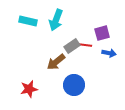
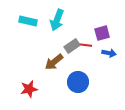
cyan arrow: moved 1 px right
brown arrow: moved 2 px left
blue circle: moved 4 px right, 3 px up
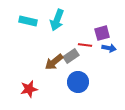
gray rectangle: moved 1 px left, 10 px down
blue arrow: moved 5 px up
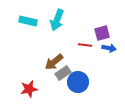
gray rectangle: moved 8 px left, 17 px down
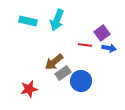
purple square: rotated 21 degrees counterclockwise
blue circle: moved 3 px right, 1 px up
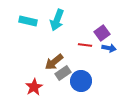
red star: moved 5 px right, 2 px up; rotated 18 degrees counterclockwise
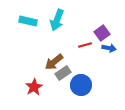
red line: rotated 24 degrees counterclockwise
blue circle: moved 4 px down
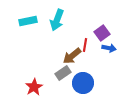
cyan rectangle: rotated 24 degrees counterclockwise
red line: rotated 64 degrees counterclockwise
brown arrow: moved 18 px right, 6 px up
blue circle: moved 2 px right, 2 px up
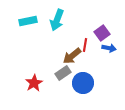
red star: moved 4 px up
